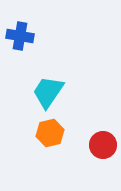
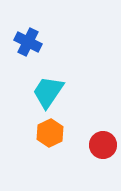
blue cross: moved 8 px right, 6 px down; rotated 16 degrees clockwise
orange hexagon: rotated 12 degrees counterclockwise
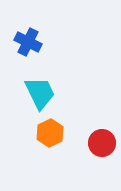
cyan trapezoid: moved 8 px left, 1 px down; rotated 120 degrees clockwise
red circle: moved 1 px left, 2 px up
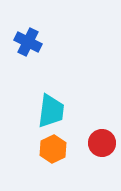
cyan trapezoid: moved 11 px right, 18 px down; rotated 33 degrees clockwise
orange hexagon: moved 3 px right, 16 px down
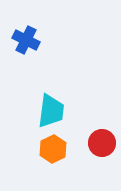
blue cross: moved 2 px left, 2 px up
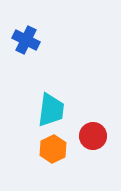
cyan trapezoid: moved 1 px up
red circle: moved 9 px left, 7 px up
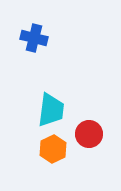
blue cross: moved 8 px right, 2 px up; rotated 12 degrees counterclockwise
red circle: moved 4 px left, 2 px up
